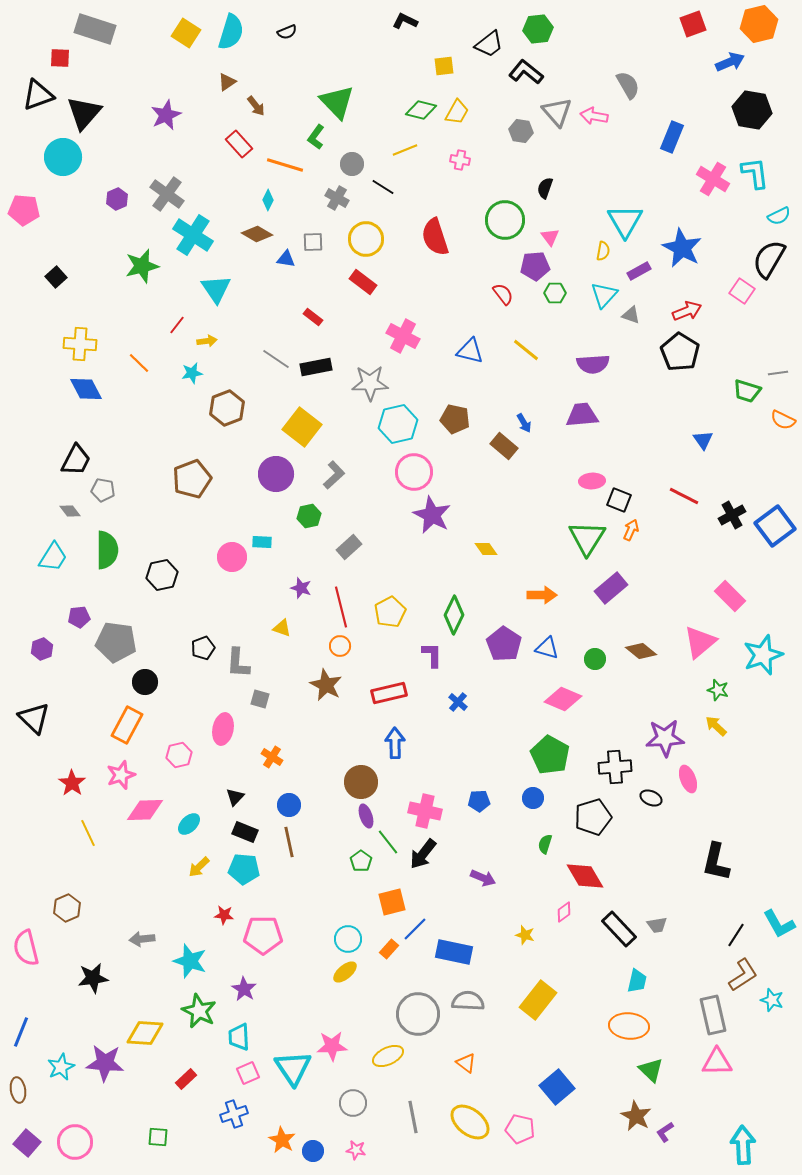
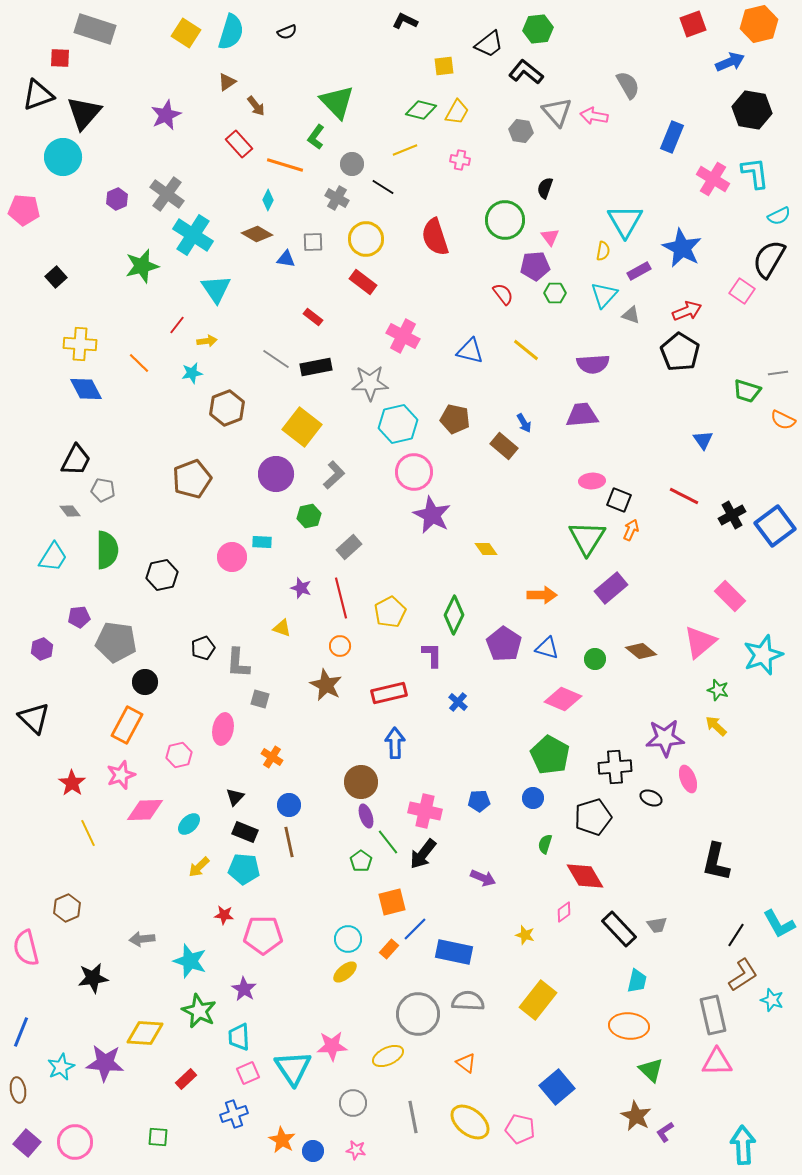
red line at (341, 607): moved 9 px up
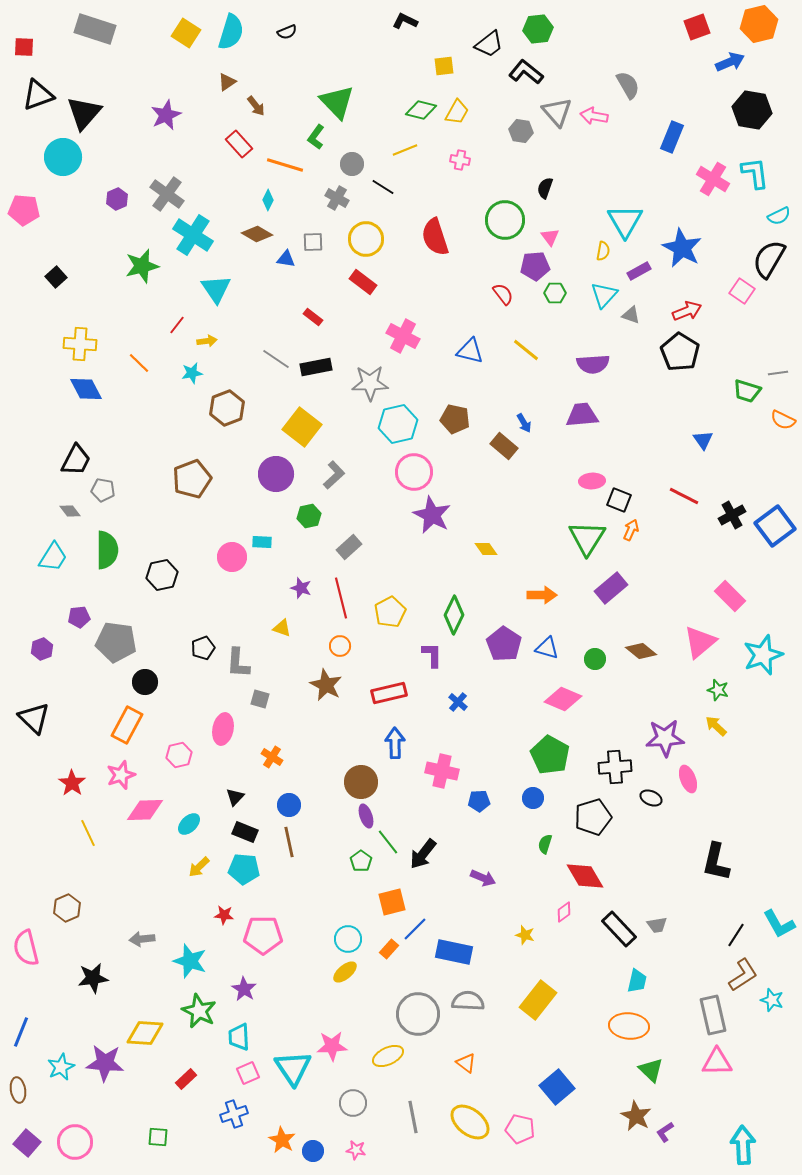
red square at (693, 24): moved 4 px right, 3 px down
red square at (60, 58): moved 36 px left, 11 px up
pink cross at (425, 811): moved 17 px right, 40 px up
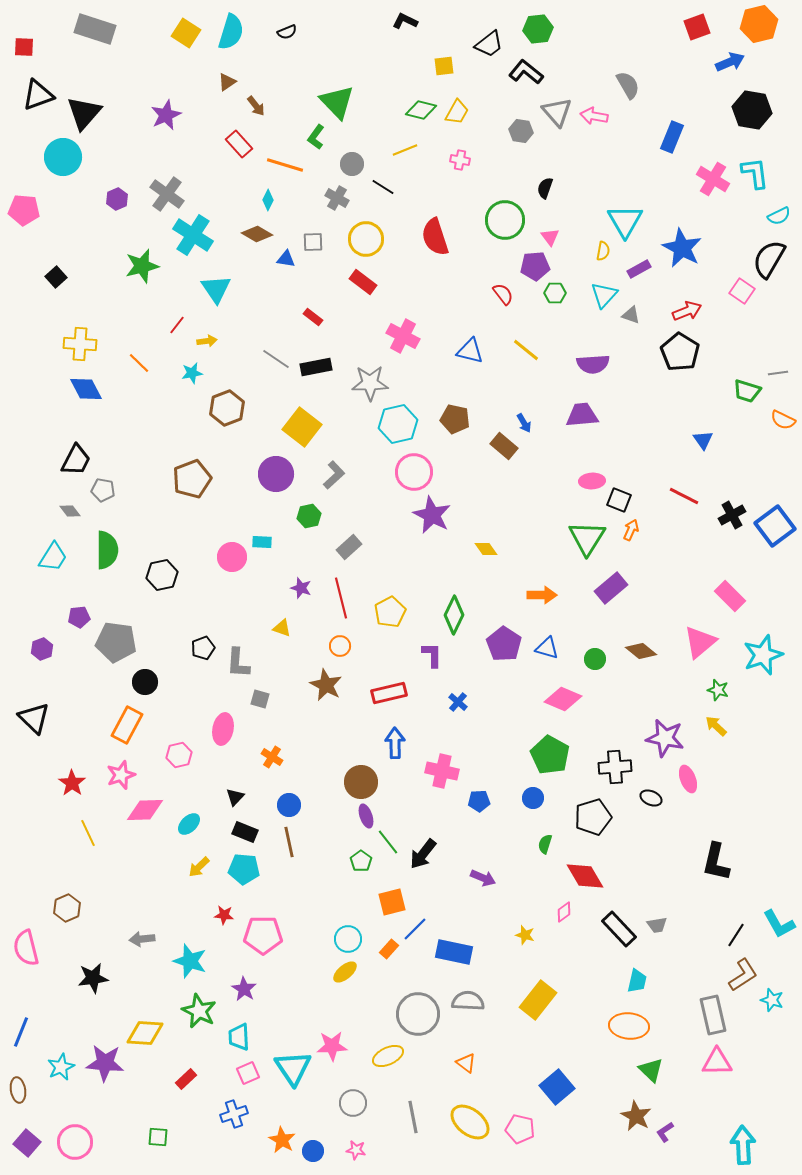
purple rectangle at (639, 271): moved 2 px up
purple star at (665, 738): rotated 15 degrees clockwise
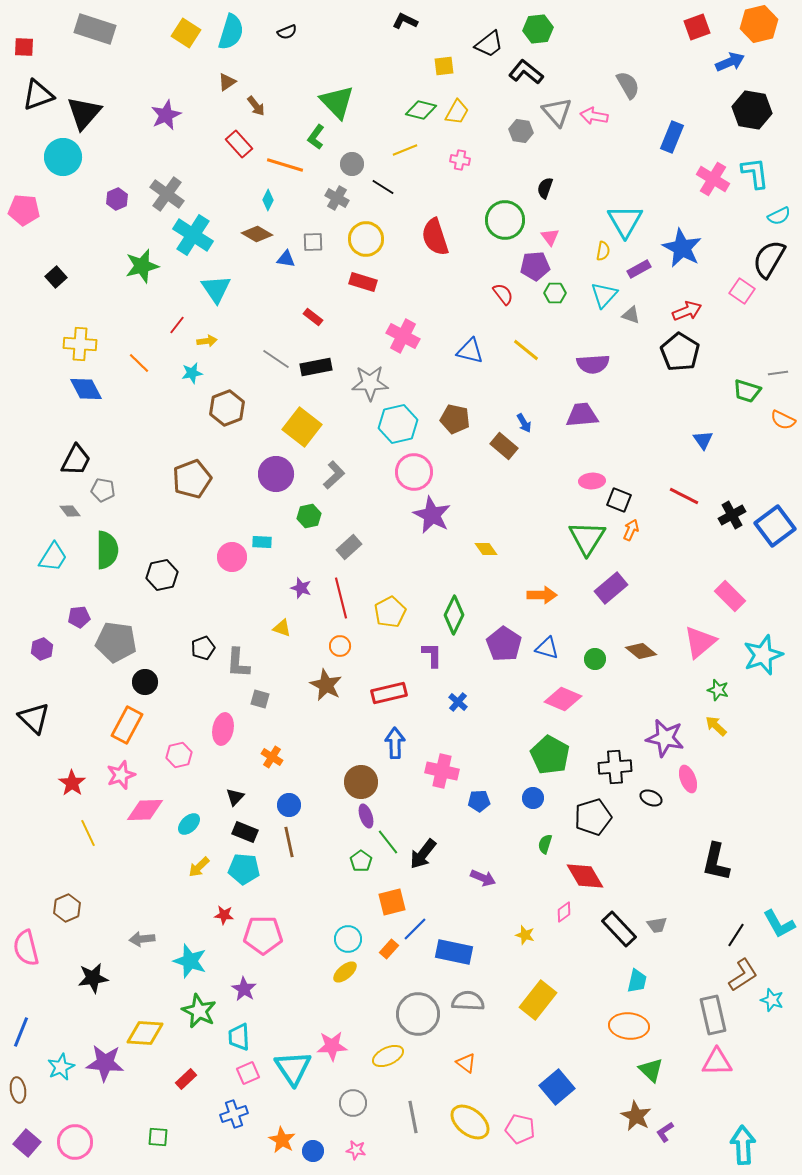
red rectangle at (363, 282): rotated 20 degrees counterclockwise
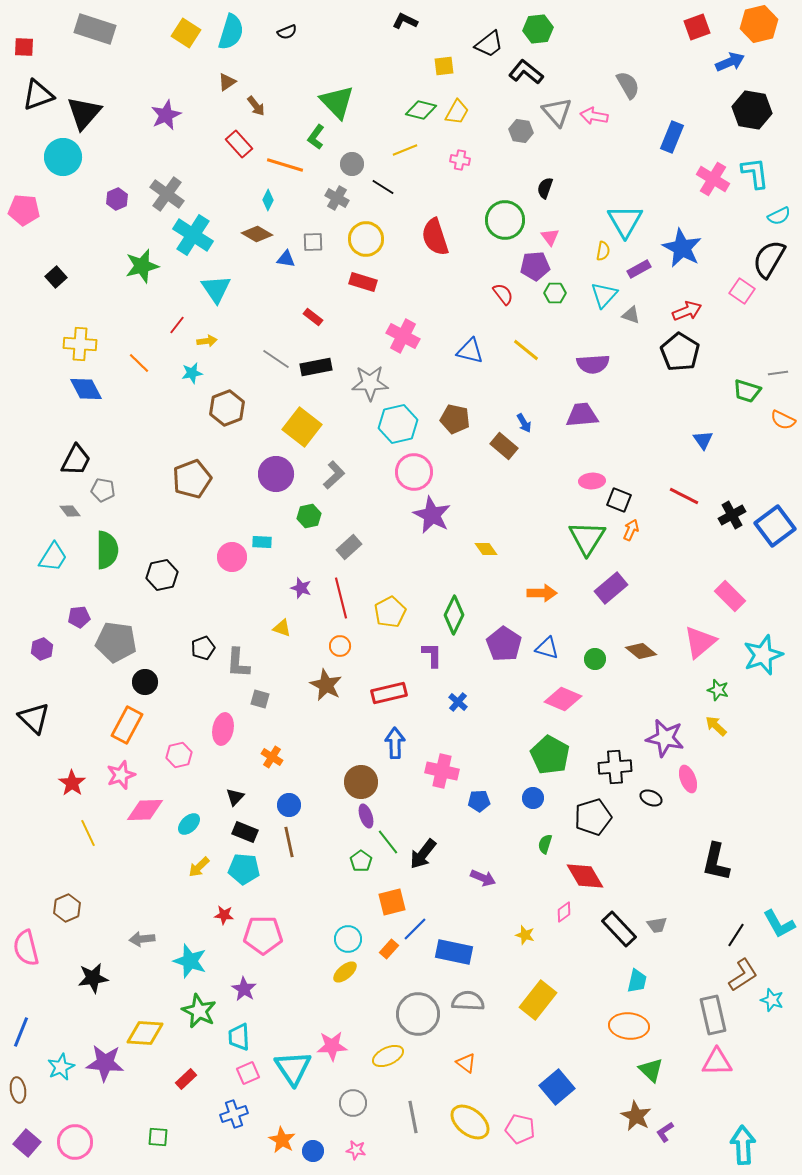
orange arrow at (542, 595): moved 2 px up
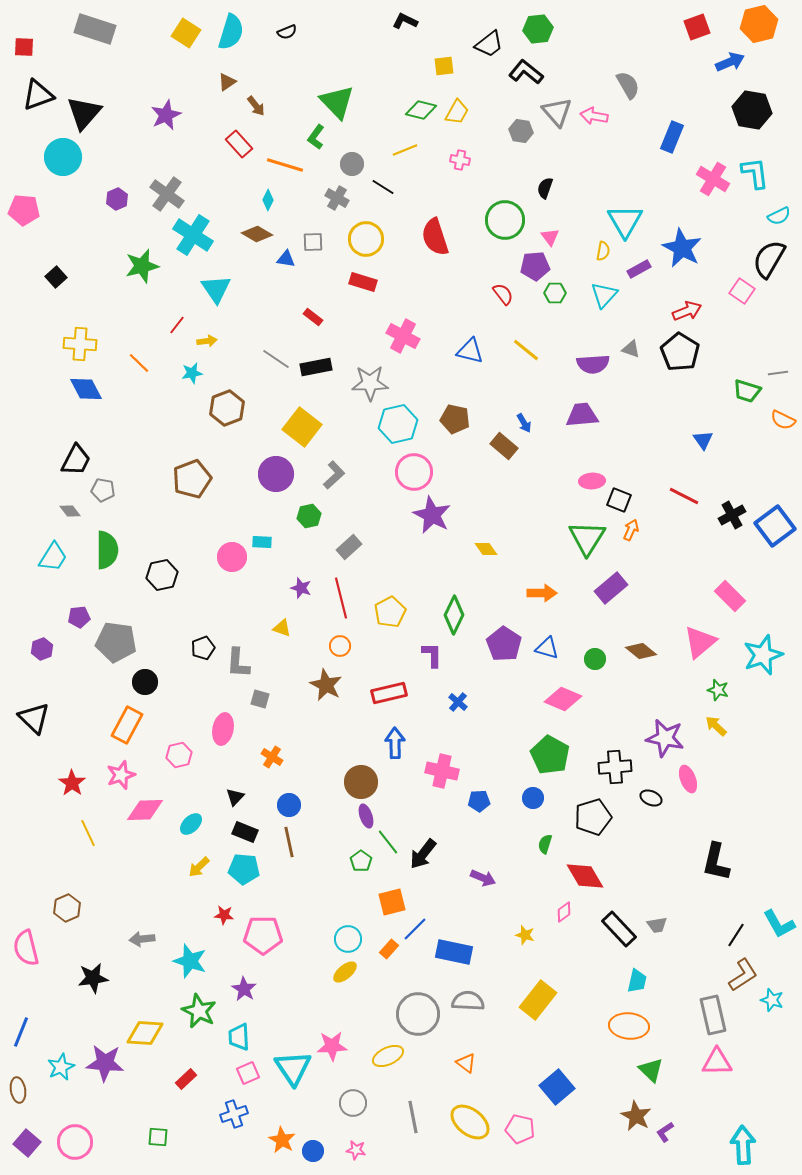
gray triangle at (631, 315): moved 34 px down
cyan ellipse at (189, 824): moved 2 px right
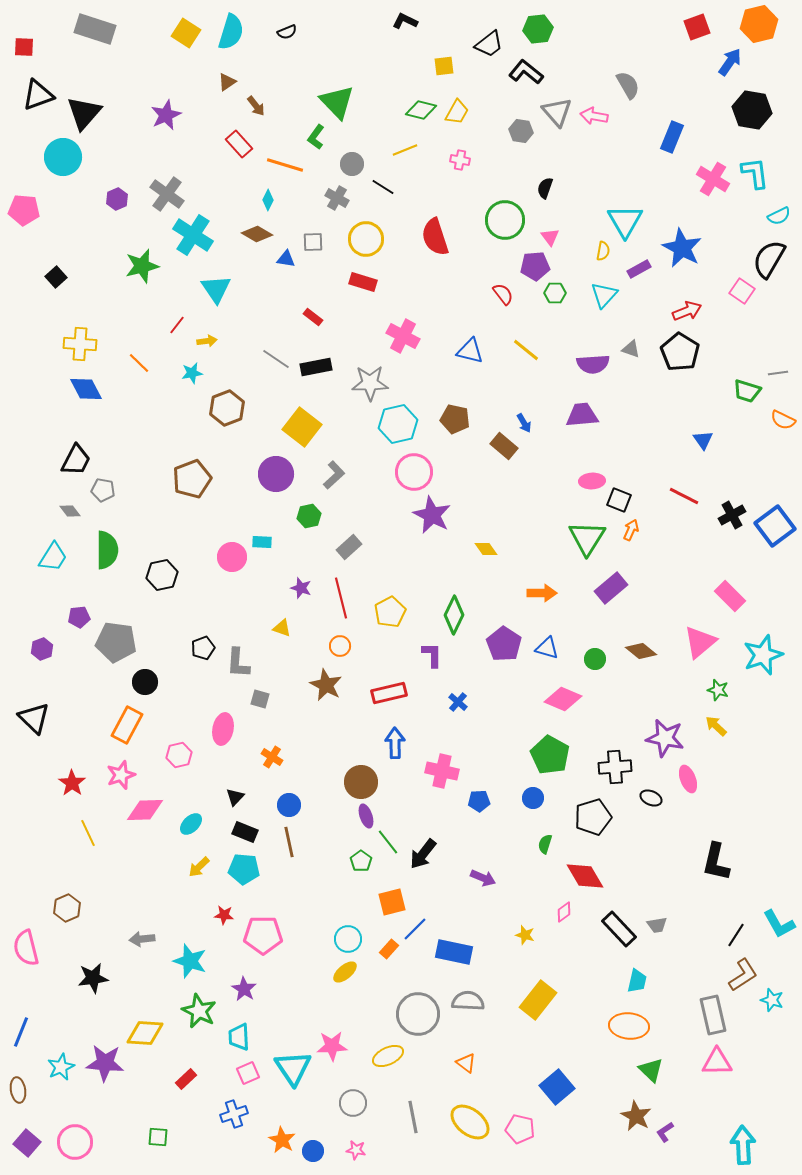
blue arrow at (730, 62): rotated 32 degrees counterclockwise
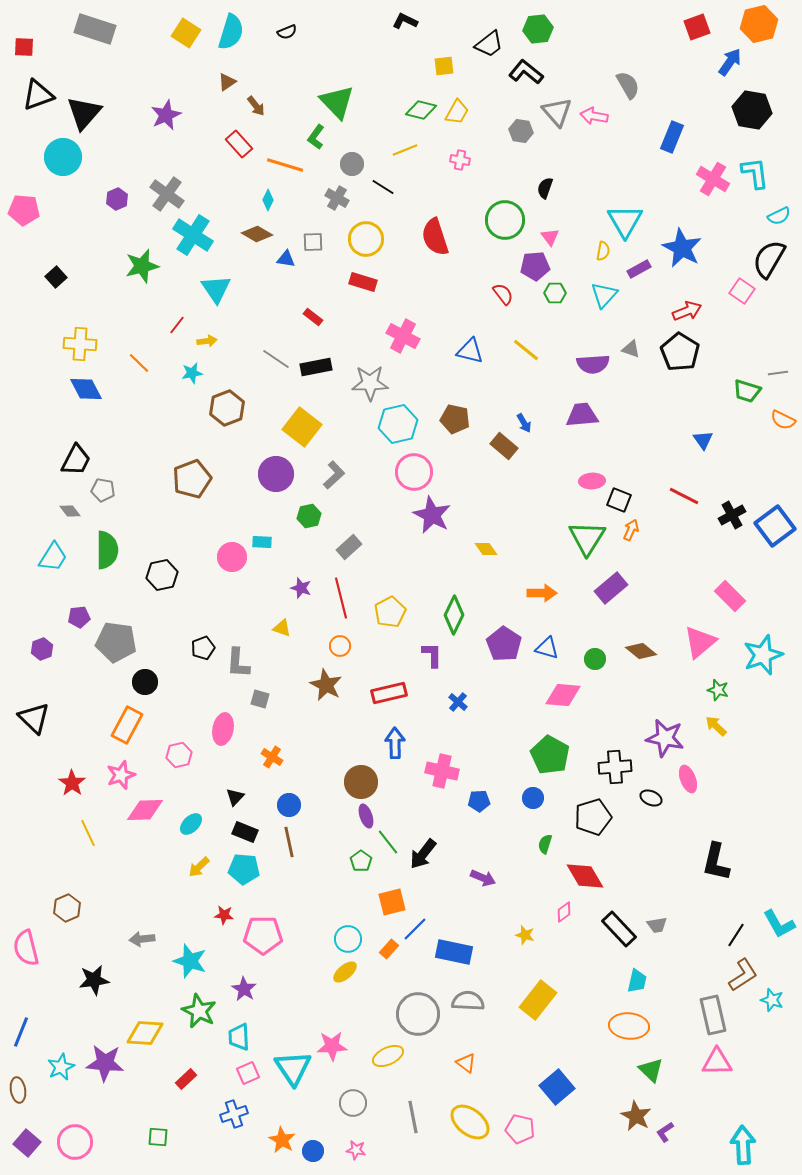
pink diamond at (563, 699): moved 4 px up; rotated 18 degrees counterclockwise
black star at (93, 978): moved 1 px right, 2 px down
